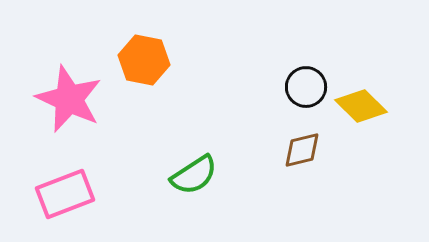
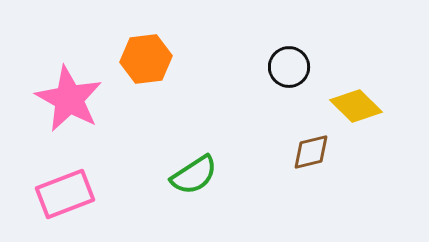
orange hexagon: moved 2 px right, 1 px up; rotated 18 degrees counterclockwise
black circle: moved 17 px left, 20 px up
pink star: rotated 4 degrees clockwise
yellow diamond: moved 5 px left
brown diamond: moved 9 px right, 2 px down
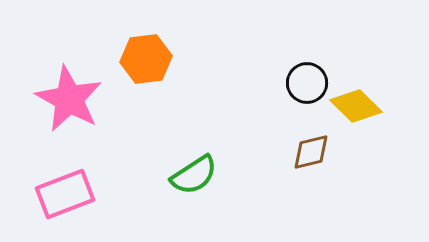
black circle: moved 18 px right, 16 px down
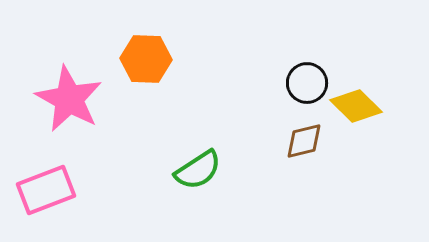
orange hexagon: rotated 9 degrees clockwise
brown diamond: moved 7 px left, 11 px up
green semicircle: moved 4 px right, 5 px up
pink rectangle: moved 19 px left, 4 px up
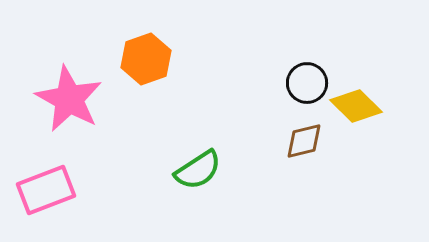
orange hexagon: rotated 21 degrees counterclockwise
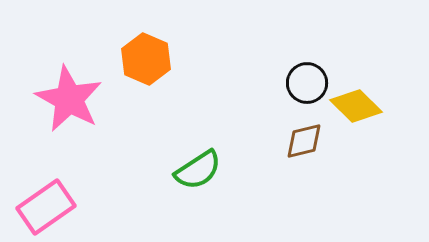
orange hexagon: rotated 18 degrees counterclockwise
pink rectangle: moved 17 px down; rotated 14 degrees counterclockwise
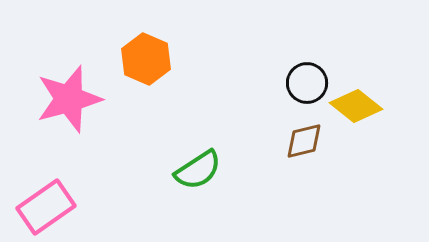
pink star: rotated 28 degrees clockwise
yellow diamond: rotated 6 degrees counterclockwise
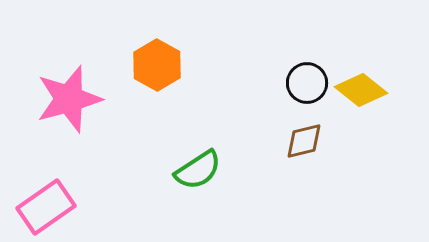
orange hexagon: moved 11 px right, 6 px down; rotated 6 degrees clockwise
yellow diamond: moved 5 px right, 16 px up
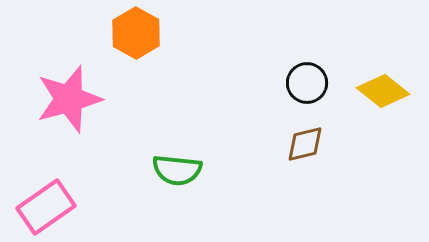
orange hexagon: moved 21 px left, 32 px up
yellow diamond: moved 22 px right, 1 px down
brown diamond: moved 1 px right, 3 px down
green semicircle: moved 21 px left; rotated 39 degrees clockwise
